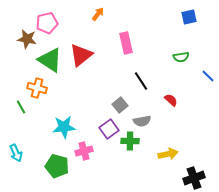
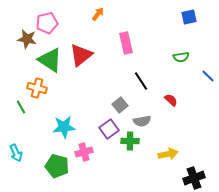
pink cross: moved 1 px down
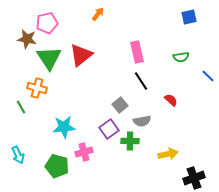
pink rectangle: moved 11 px right, 9 px down
green triangle: moved 1 px left, 2 px up; rotated 24 degrees clockwise
cyan arrow: moved 2 px right, 2 px down
